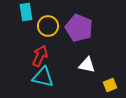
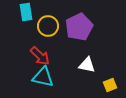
purple pentagon: moved 1 px up; rotated 24 degrees clockwise
red arrow: rotated 110 degrees clockwise
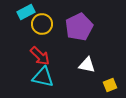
cyan rectangle: rotated 72 degrees clockwise
yellow circle: moved 6 px left, 2 px up
